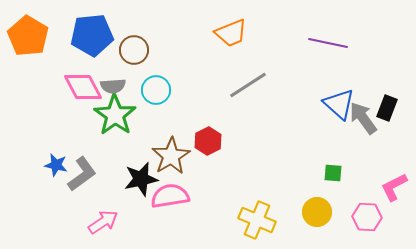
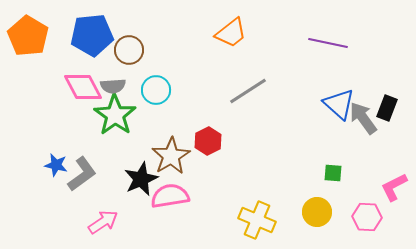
orange trapezoid: rotated 16 degrees counterclockwise
brown circle: moved 5 px left
gray line: moved 6 px down
black star: rotated 12 degrees counterclockwise
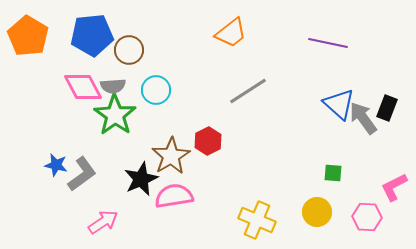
pink semicircle: moved 4 px right
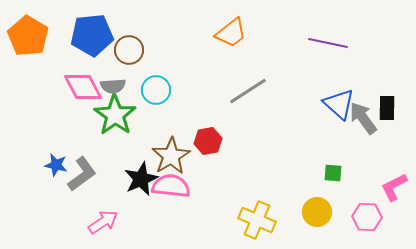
black rectangle: rotated 20 degrees counterclockwise
red hexagon: rotated 16 degrees clockwise
pink semicircle: moved 3 px left, 10 px up; rotated 15 degrees clockwise
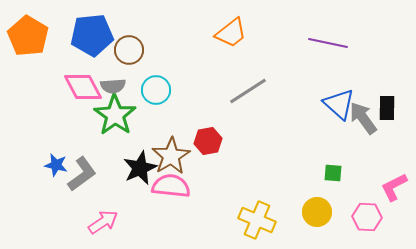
black star: moved 1 px left, 11 px up
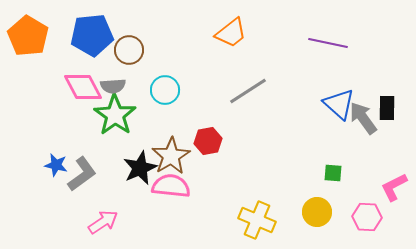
cyan circle: moved 9 px right
